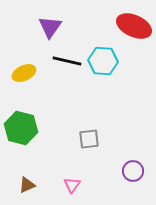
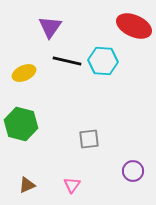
green hexagon: moved 4 px up
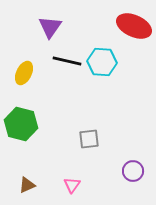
cyan hexagon: moved 1 px left, 1 px down
yellow ellipse: rotated 40 degrees counterclockwise
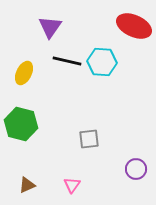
purple circle: moved 3 px right, 2 px up
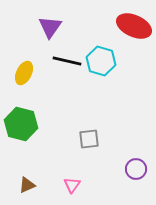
cyan hexagon: moved 1 px left, 1 px up; rotated 12 degrees clockwise
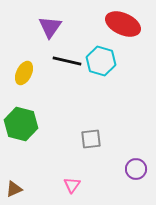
red ellipse: moved 11 px left, 2 px up
gray square: moved 2 px right
brown triangle: moved 13 px left, 4 px down
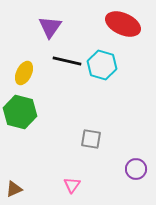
cyan hexagon: moved 1 px right, 4 px down
green hexagon: moved 1 px left, 12 px up
gray square: rotated 15 degrees clockwise
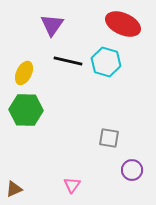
purple triangle: moved 2 px right, 2 px up
black line: moved 1 px right
cyan hexagon: moved 4 px right, 3 px up
green hexagon: moved 6 px right, 2 px up; rotated 12 degrees counterclockwise
gray square: moved 18 px right, 1 px up
purple circle: moved 4 px left, 1 px down
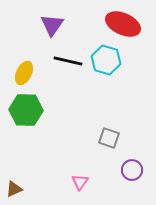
cyan hexagon: moved 2 px up
gray square: rotated 10 degrees clockwise
pink triangle: moved 8 px right, 3 px up
